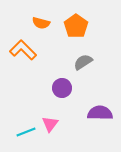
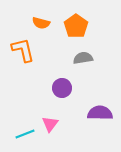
orange L-shape: rotated 32 degrees clockwise
gray semicircle: moved 4 px up; rotated 24 degrees clockwise
cyan line: moved 1 px left, 2 px down
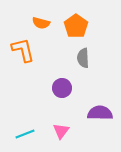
gray semicircle: rotated 84 degrees counterclockwise
pink triangle: moved 11 px right, 7 px down
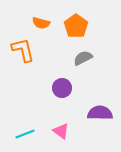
gray semicircle: rotated 66 degrees clockwise
pink triangle: rotated 30 degrees counterclockwise
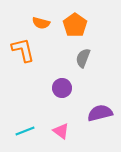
orange pentagon: moved 1 px left, 1 px up
gray semicircle: rotated 42 degrees counterclockwise
purple semicircle: rotated 15 degrees counterclockwise
cyan line: moved 3 px up
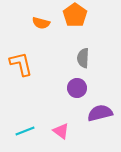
orange pentagon: moved 10 px up
orange L-shape: moved 2 px left, 14 px down
gray semicircle: rotated 18 degrees counterclockwise
purple circle: moved 15 px right
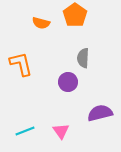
purple circle: moved 9 px left, 6 px up
pink triangle: rotated 18 degrees clockwise
